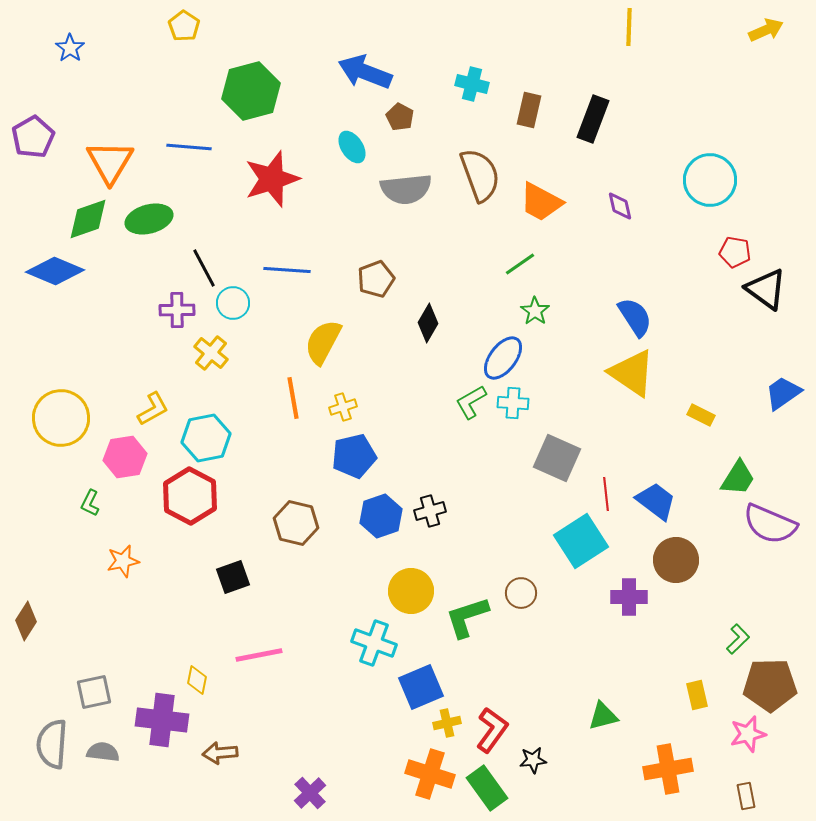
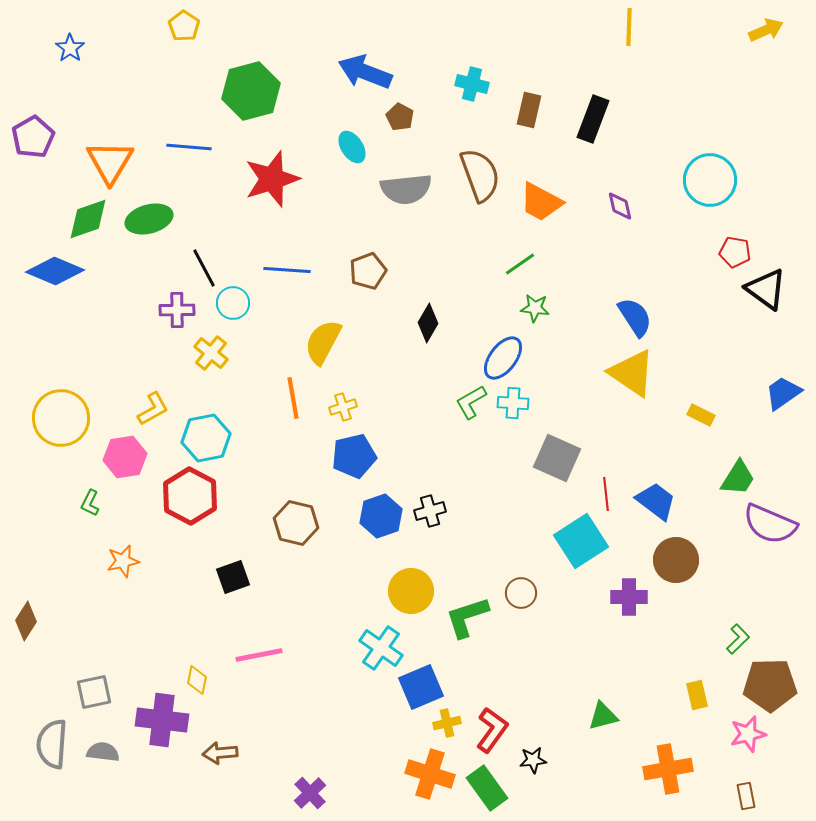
brown pentagon at (376, 279): moved 8 px left, 8 px up
green star at (535, 311): moved 3 px up; rotated 28 degrees counterclockwise
cyan cross at (374, 643): moved 7 px right, 5 px down; rotated 15 degrees clockwise
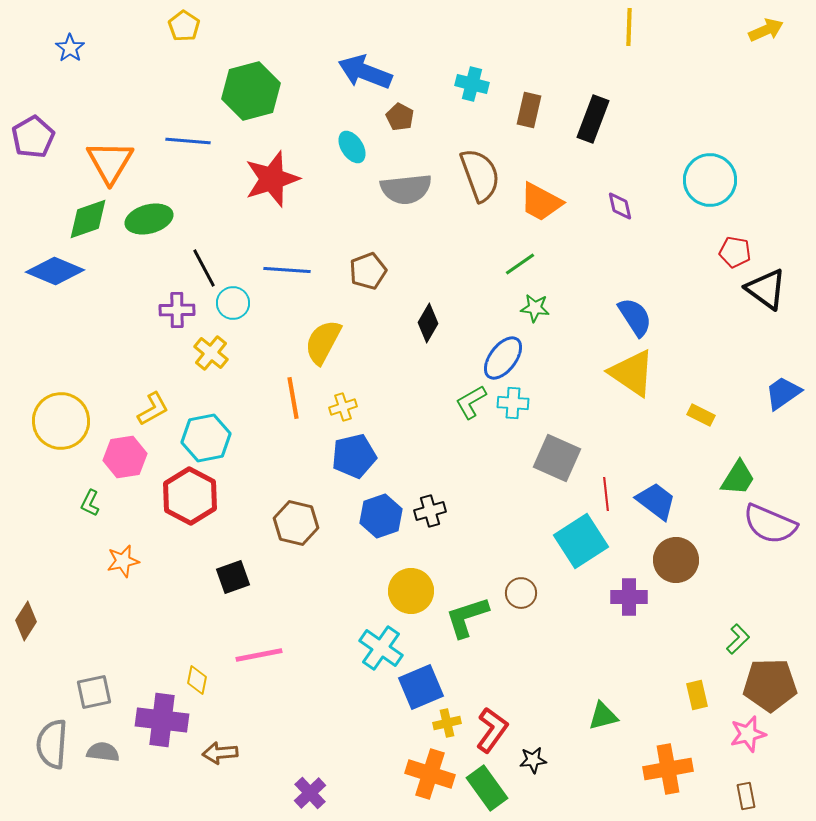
blue line at (189, 147): moved 1 px left, 6 px up
yellow circle at (61, 418): moved 3 px down
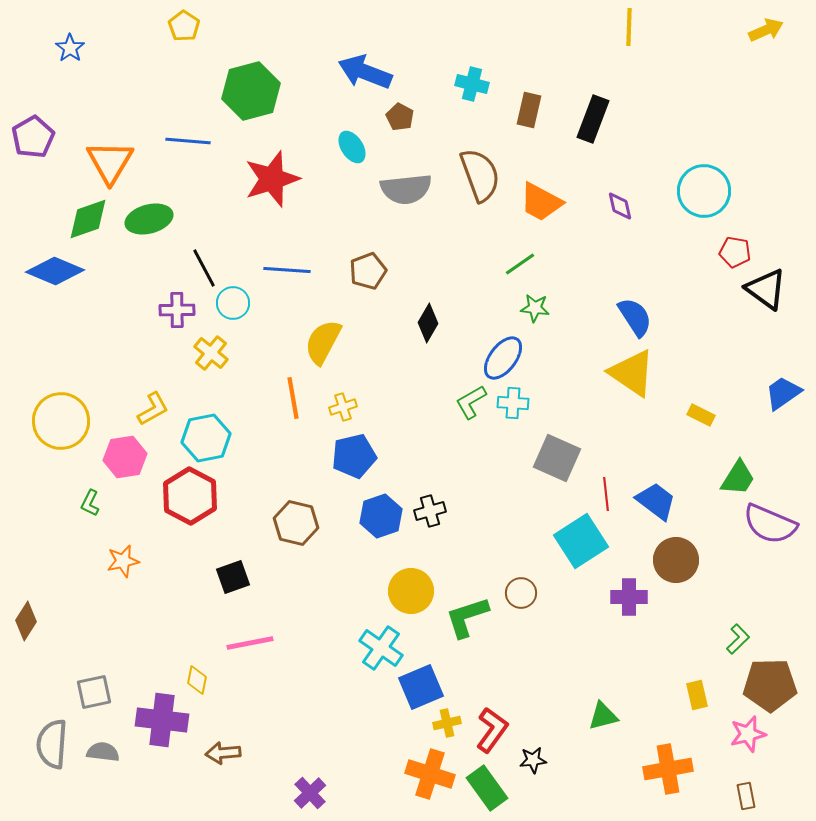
cyan circle at (710, 180): moved 6 px left, 11 px down
pink line at (259, 655): moved 9 px left, 12 px up
brown arrow at (220, 753): moved 3 px right
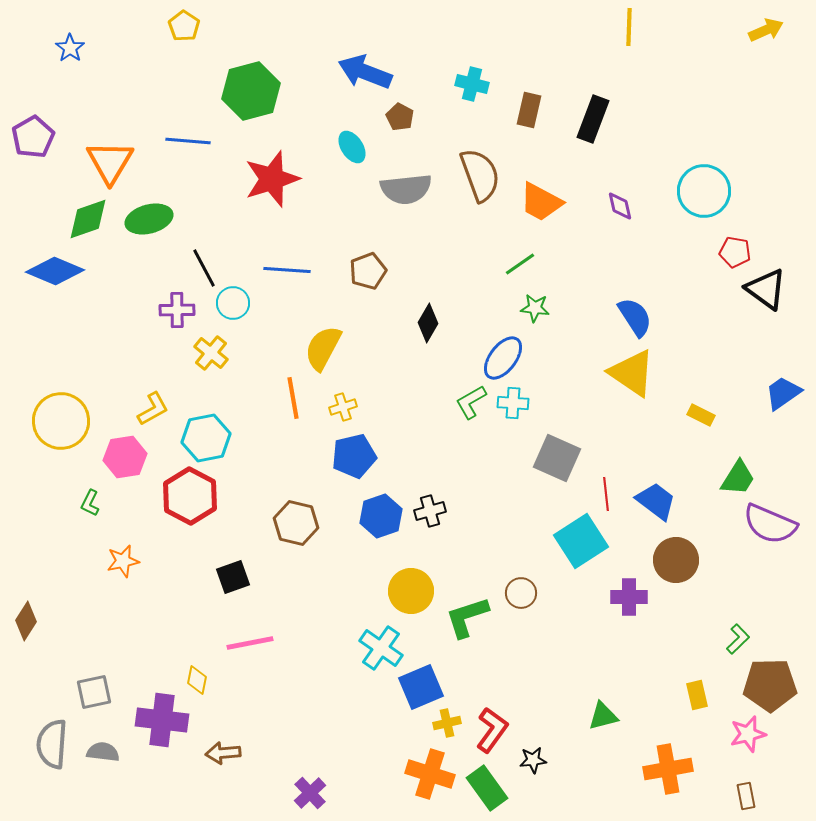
yellow semicircle at (323, 342): moved 6 px down
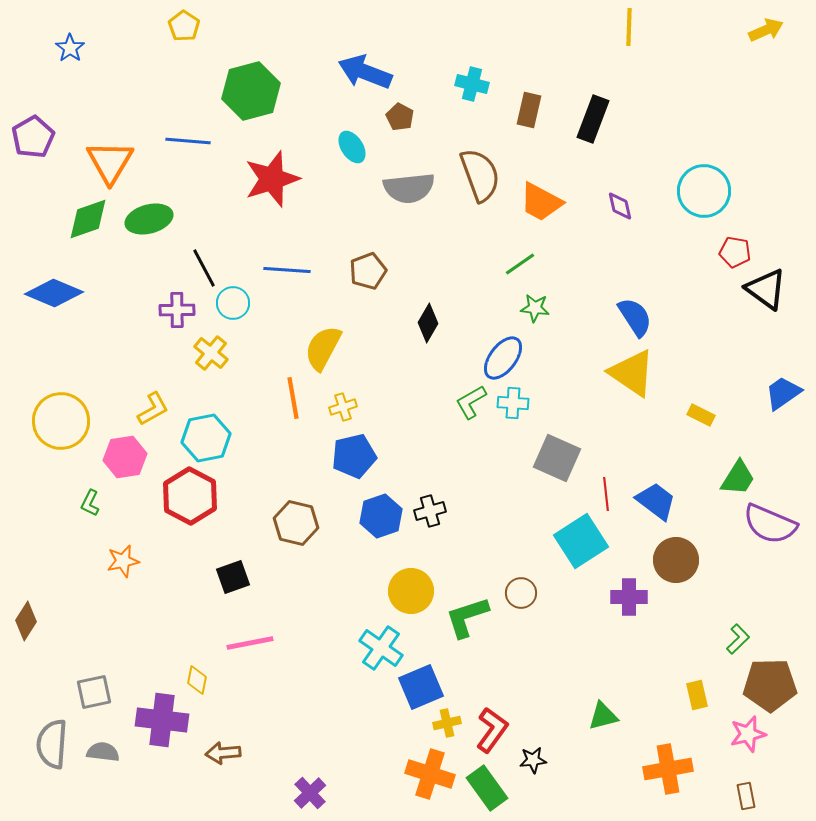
gray semicircle at (406, 189): moved 3 px right, 1 px up
blue diamond at (55, 271): moved 1 px left, 22 px down
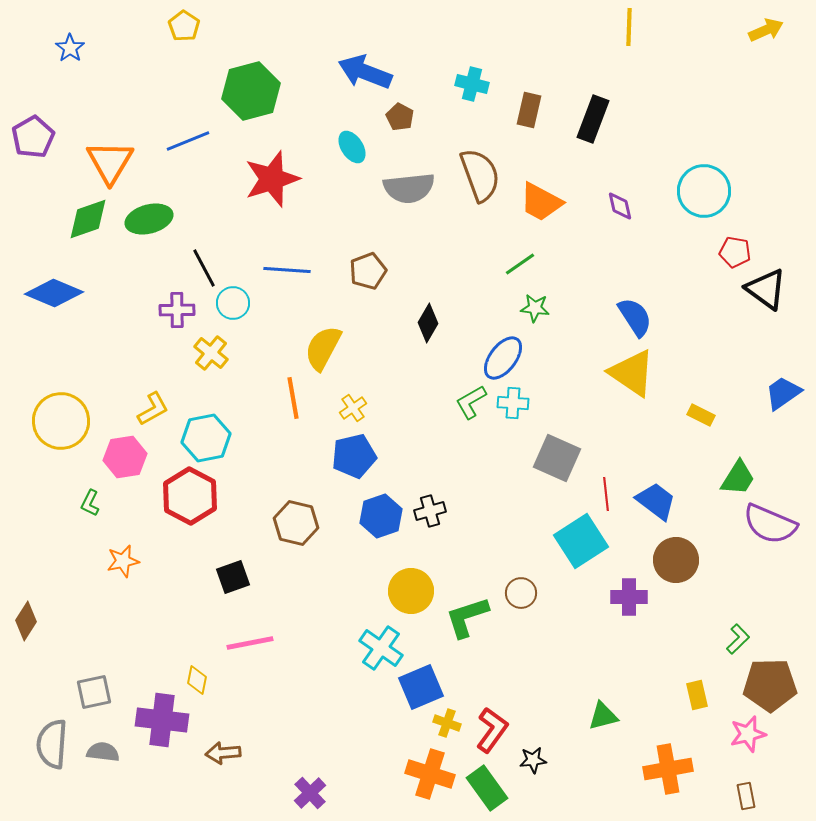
blue line at (188, 141): rotated 27 degrees counterclockwise
yellow cross at (343, 407): moved 10 px right, 1 px down; rotated 16 degrees counterclockwise
yellow cross at (447, 723): rotated 32 degrees clockwise
